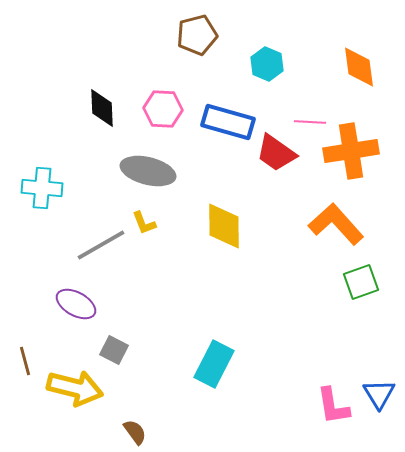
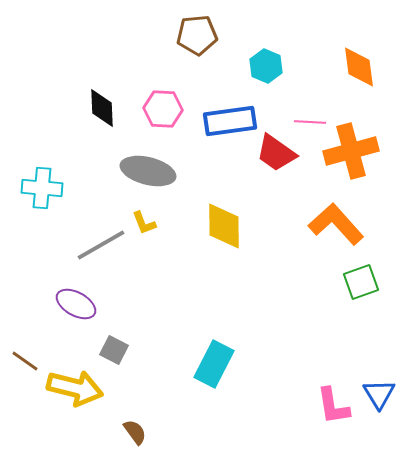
brown pentagon: rotated 9 degrees clockwise
cyan hexagon: moved 1 px left, 2 px down
blue rectangle: moved 2 px right, 1 px up; rotated 24 degrees counterclockwise
orange cross: rotated 6 degrees counterclockwise
brown line: rotated 40 degrees counterclockwise
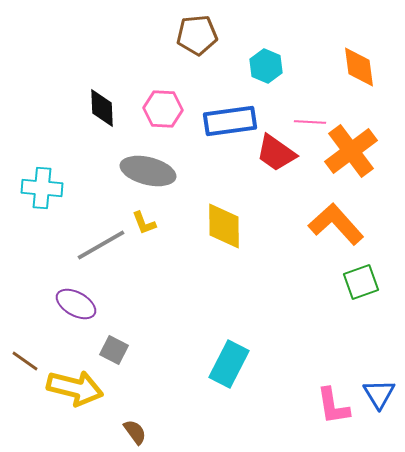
orange cross: rotated 22 degrees counterclockwise
cyan rectangle: moved 15 px right
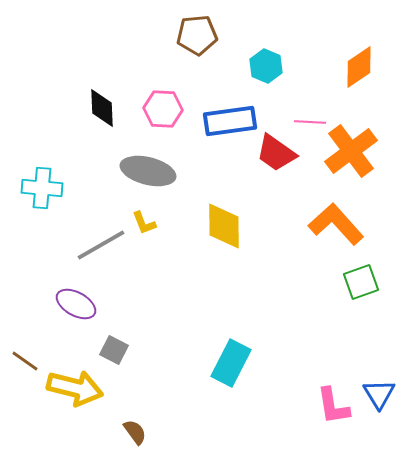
orange diamond: rotated 63 degrees clockwise
cyan rectangle: moved 2 px right, 1 px up
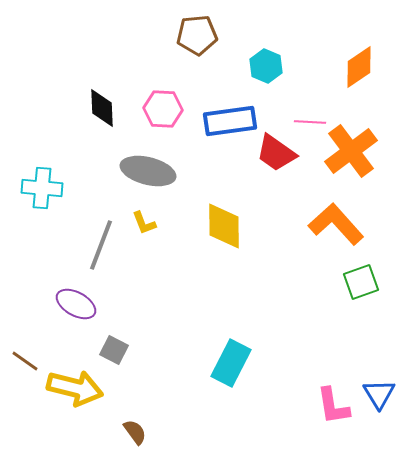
gray line: rotated 39 degrees counterclockwise
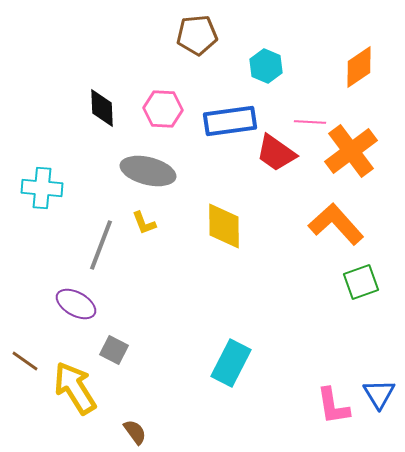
yellow arrow: rotated 136 degrees counterclockwise
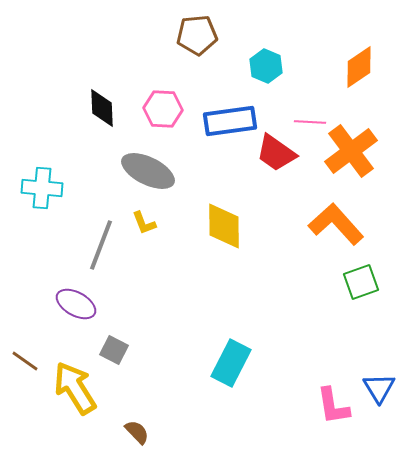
gray ellipse: rotated 12 degrees clockwise
blue triangle: moved 6 px up
brown semicircle: moved 2 px right; rotated 8 degrees counterclockwise
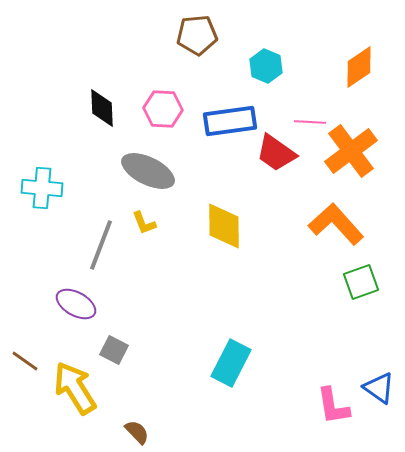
blue triangle: rotated 24 degrees counterclockwise
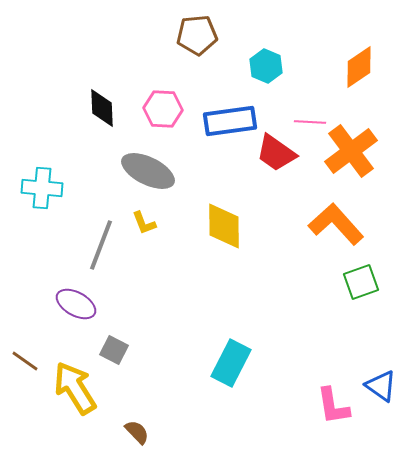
blue triangle: moved 2 px right, 2 px up
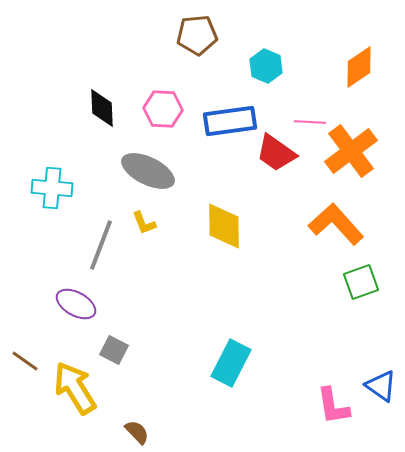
cyan cross: moved 10 px right
